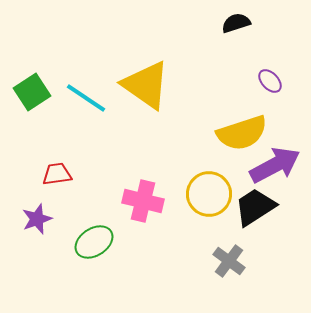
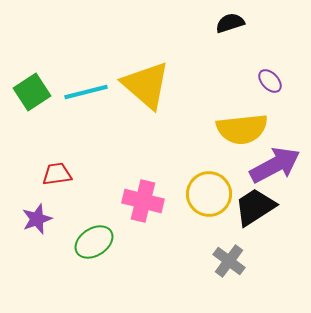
black semicircle: moved 6 px left
yellow triangle: rotated 6 degrees clockwise
cyan line: moved 6 px up; rotated 48 degrees counterclockwise
yellow semicircle: moved 4 px up; rotated 12 degrees clockwise
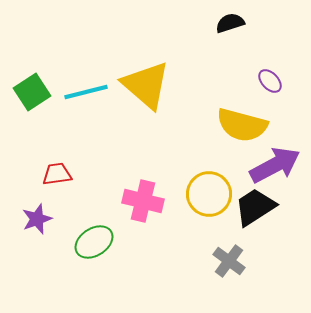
yellow semicircle: moved 4 px up; rotated 21 degrees clockwise
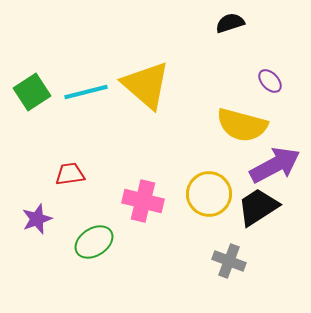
red trapezoid: moved 13 px right
black trapezoid: moved 3 px right
gray cross: rotated 16 degrees counterclockwise
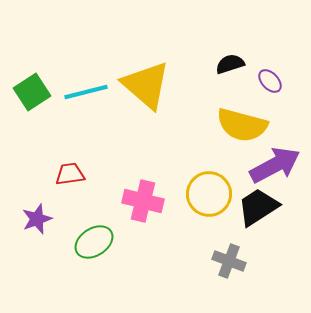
black semicircle: moved 41 px down
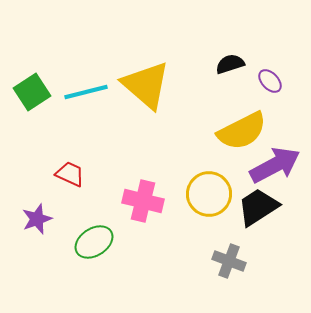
yellow semicircle: moved 6 px down; rotated 42 degrees counterclockwise
red trapezoid: rotated 32 degrees clockwise
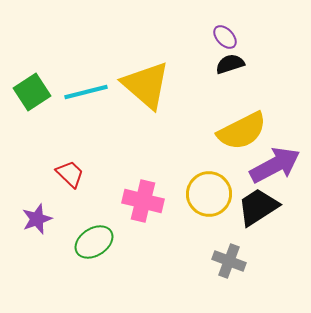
purple ellipse: moved 45 px left, 44 px up
red trapezoid: rotated 20 degrees clockwise
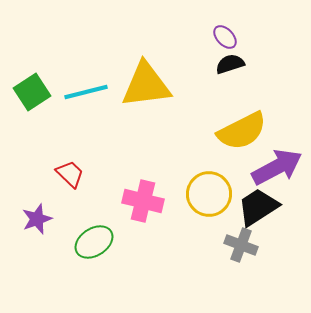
yellow triangle: rotated 48 degrees counterclockwise
purple arrow: moved 2 px right, 2 px down
gray cross: moved 12 px right, 16 px up
